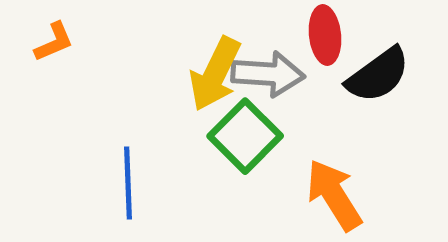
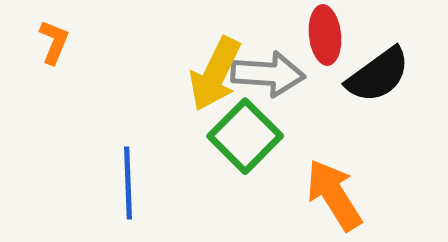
orange L-shape: rotated 45 degrees counterclockwise
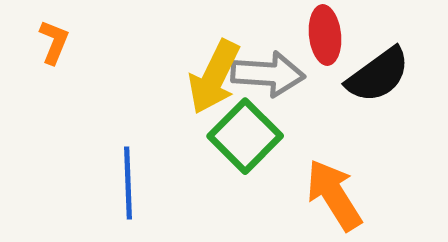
yellow arrow: moved 1 px left, 3 px down
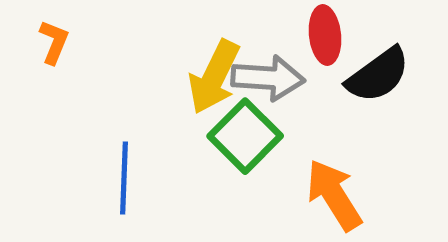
gray arrow: moved 4 px down
blue line: moved 4 px left, 5 px up; rotated 4 degrees clockwise
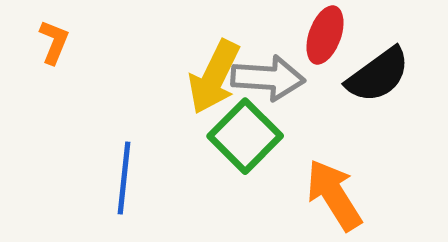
red ellipse: rotated 26 degrees clockwise
blue line: rotated 4 degrees clockwise
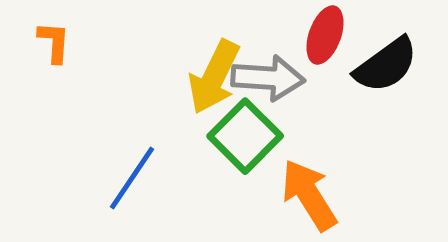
orange L-shape: rotated 18 degrees counterclockwise
black semicircle: moved 8 px right, 10 px up
blue line: moved 8 px right; rotated 28 degrees clockwise
orange arrow: moved 25 px left
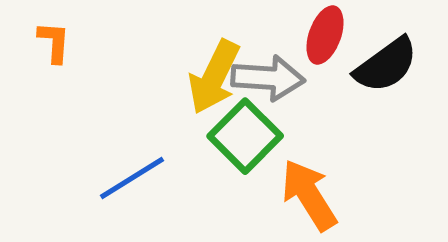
blue line: rotated 24 degrees clockwise
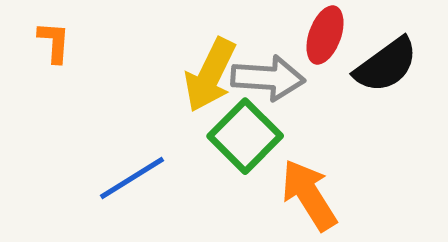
yellow arrow: moved 4 px left, 2 px up
